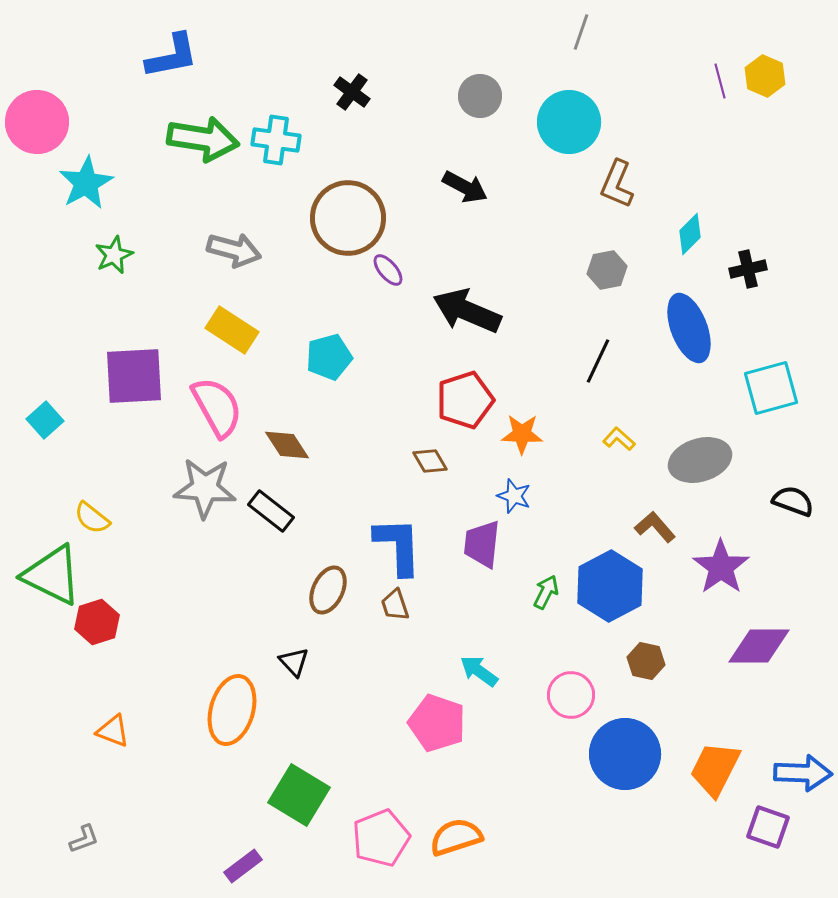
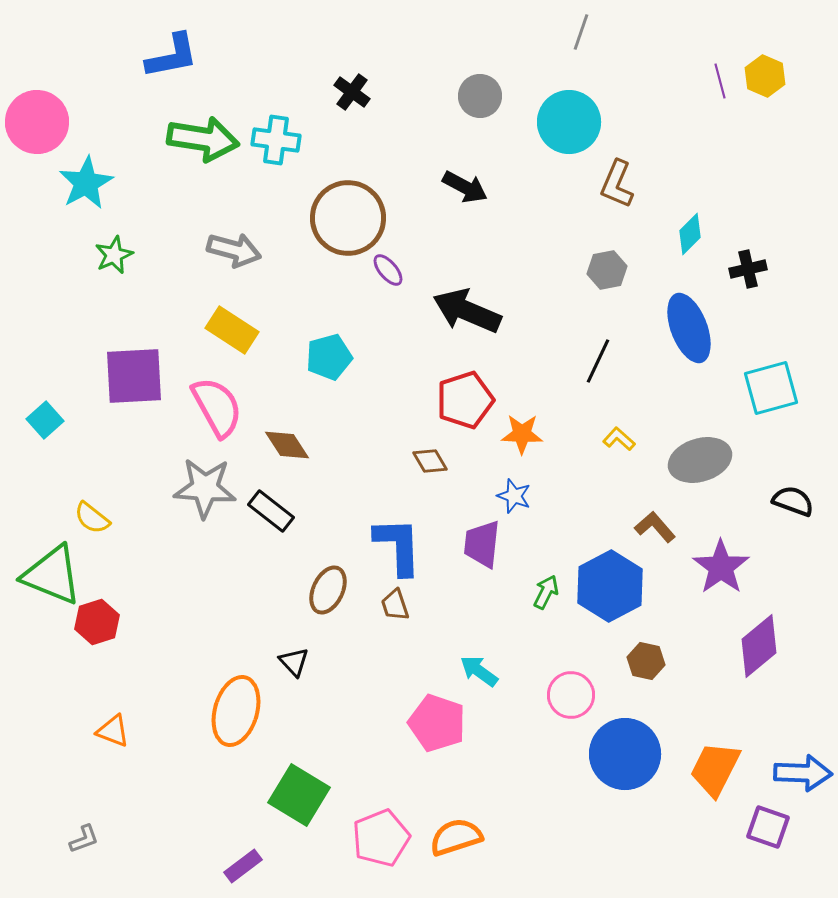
green triangle at (52, 575): rotated 4 degrees counterclockwise
purple diamond at (759, 646): rotated 40 degrees counterclockwise
orange ellipse at (232, 710): moved 4 px right, 1 px down
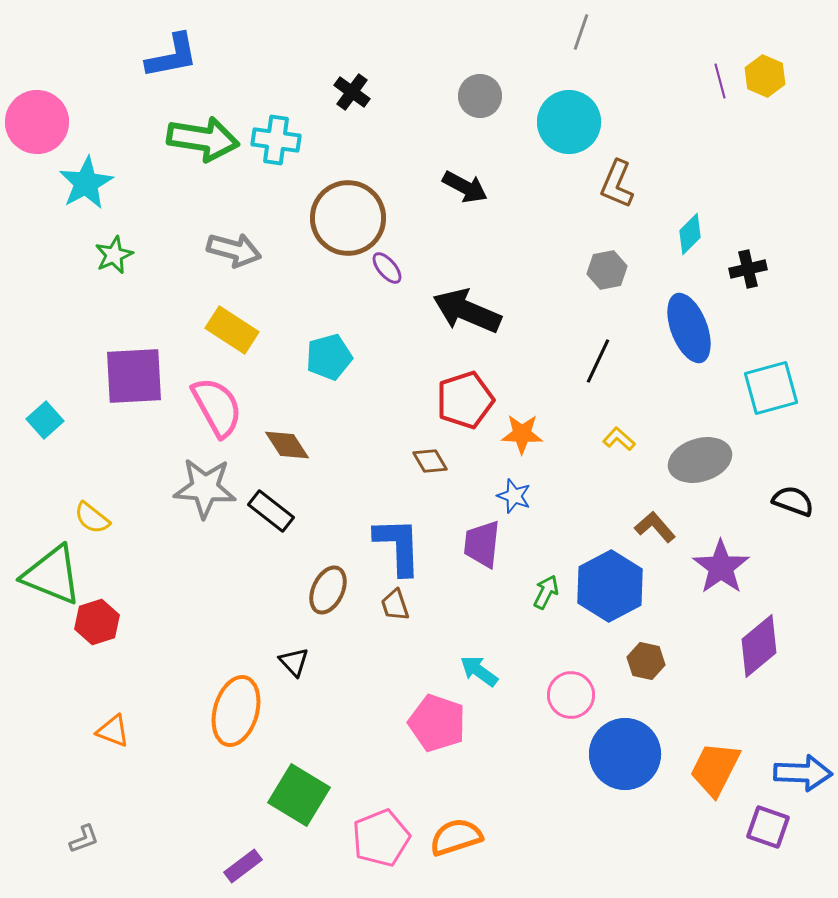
purple ellipse at (388, 270): moved 1 px left, 2 px up
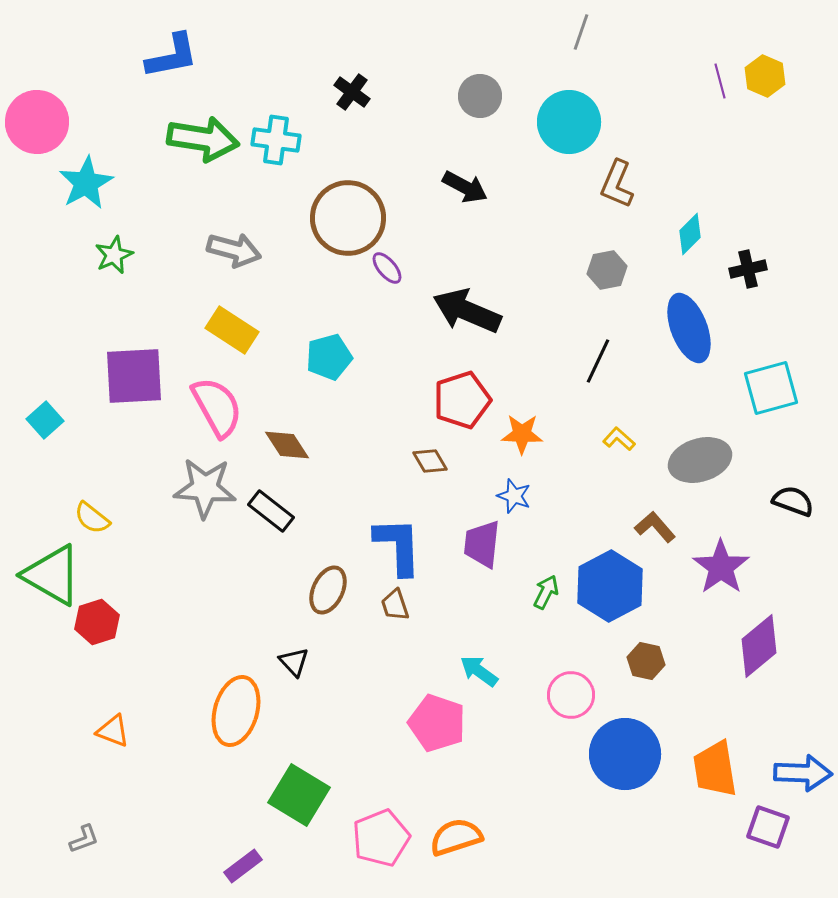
red pentagon at (465, 400): moved 3 px left
green triangle at (52, 575): rotated 8 degrees clockwise
orange trapezoid at (715, 769): rotated 36 degrees counterclockwise
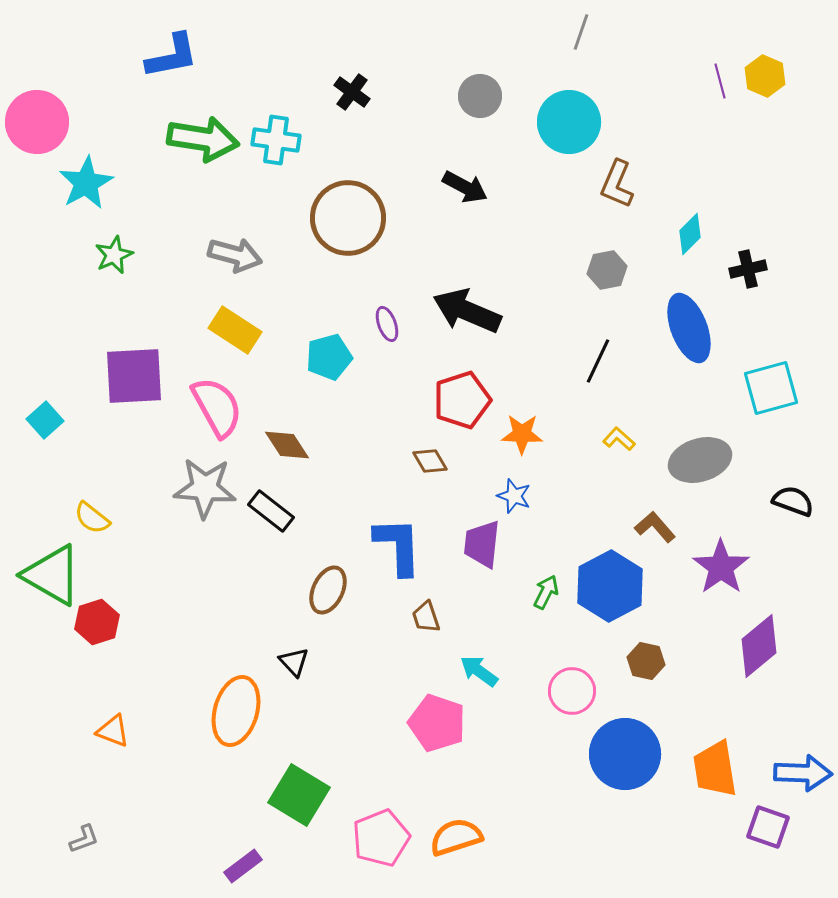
gray arrow at (234, 250): moved 1 px right, 5 px down
purple ellipse at (387, 268): moved 56 px down; rotated 20 degrees clockwise
yellow rectangle at (232, 330): moved 3 px right
brown trapezoid at (395, 605): moved 31 px right, 12 px down
pink circle at (571, 695): moved 1 px right, 4 px up
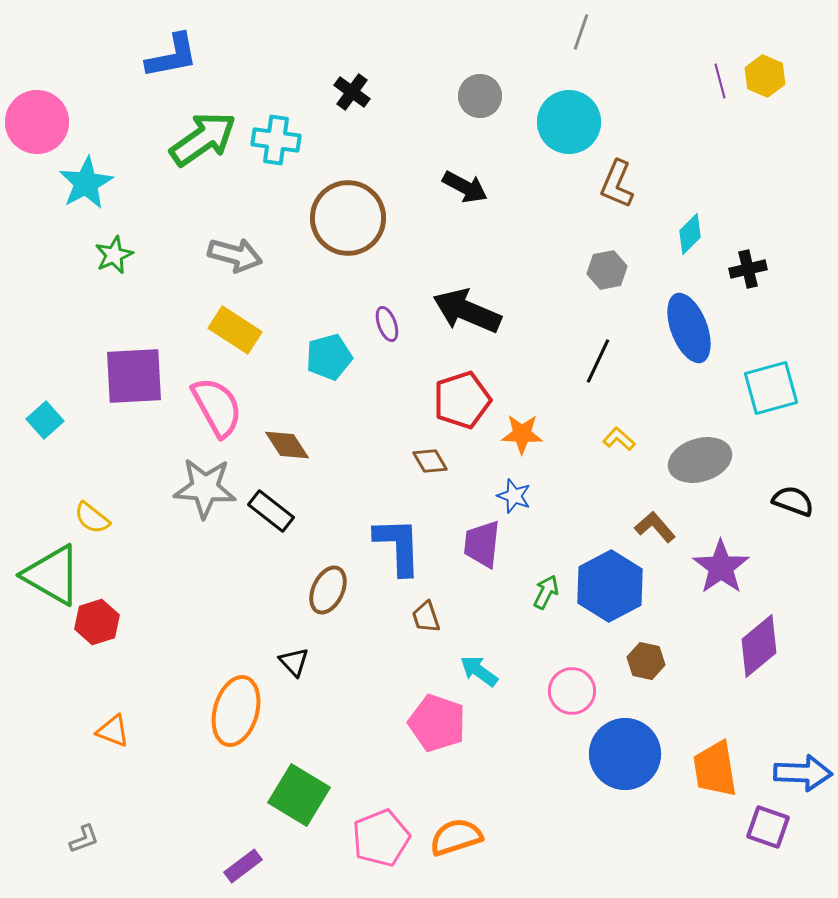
green arrow at (203, 139): rotated 44 degrees counterclockwise
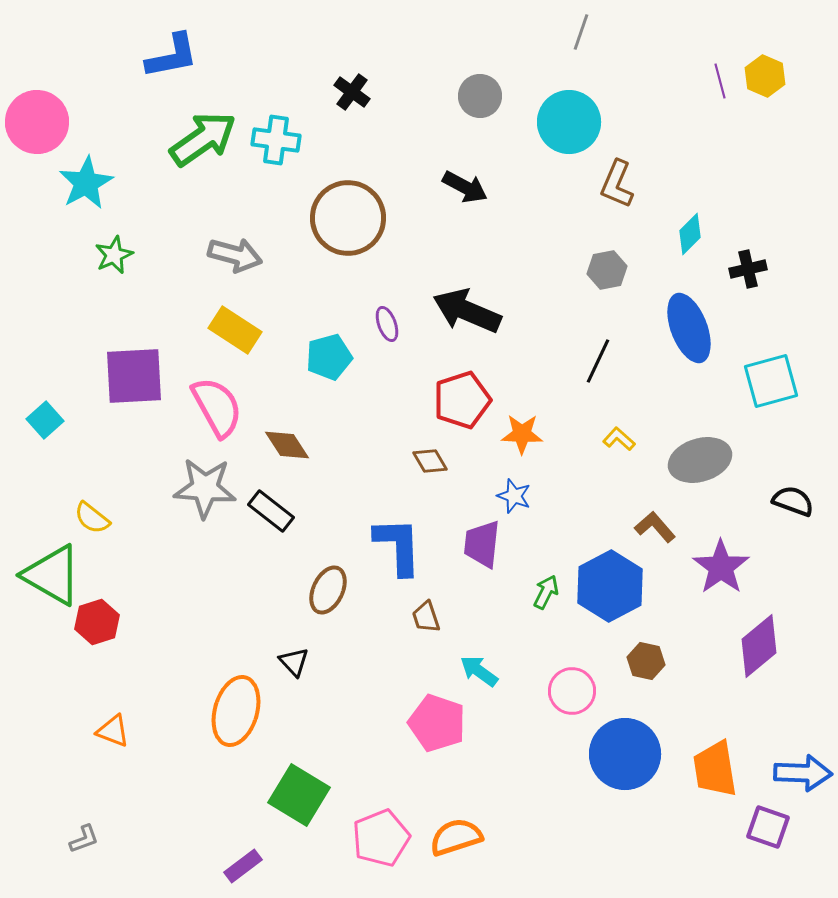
cyan square at (771, 388): moved 7 px up
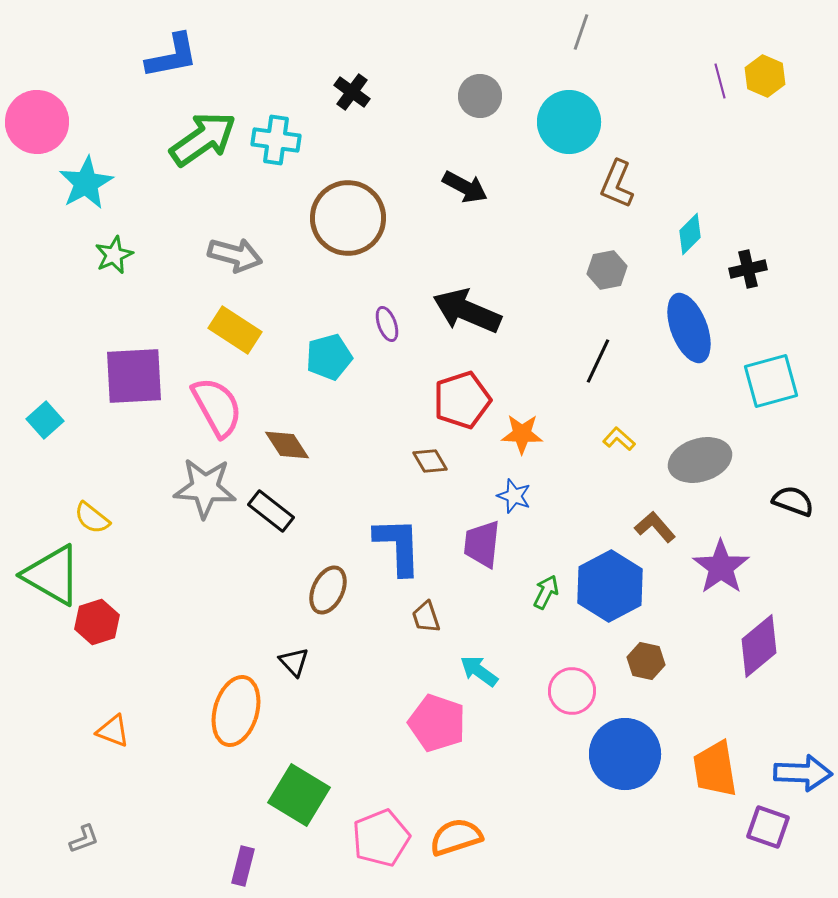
purple rectangle at (243, 866): rotated 39 degrees counterclockwise
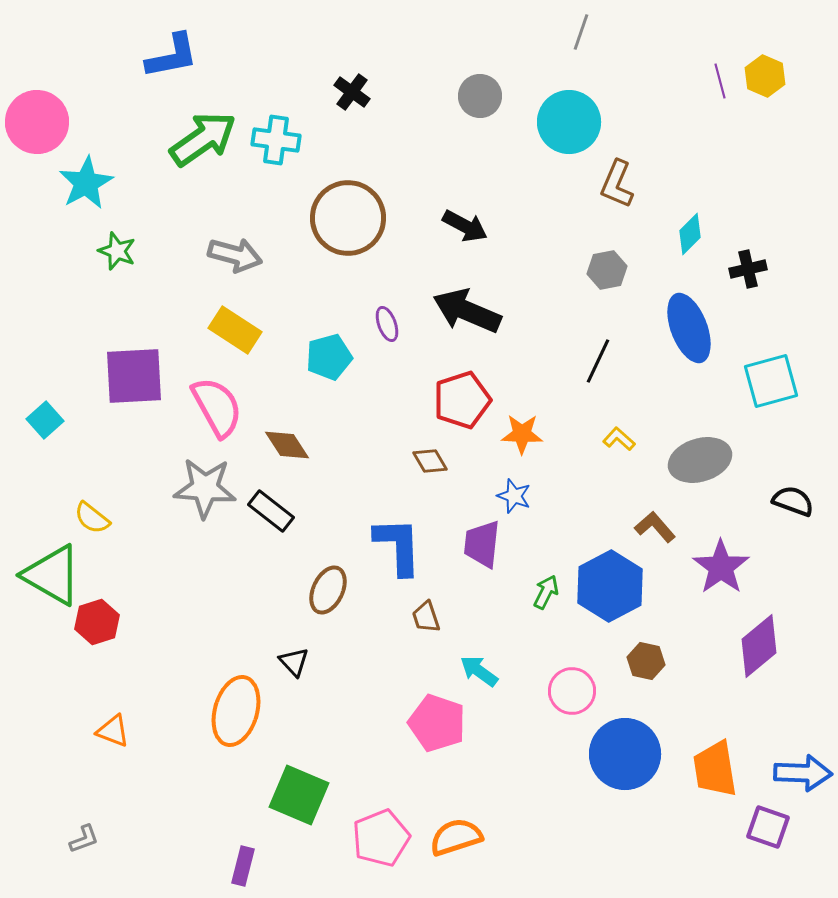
black arrow at (465, 187): moved 39 px down
green star at (114, 255): moved 3 px right, 4 px up; rotated 27 degrees counterclockwise
green square at (299, 795): rotated 8 degrees counterclockwise
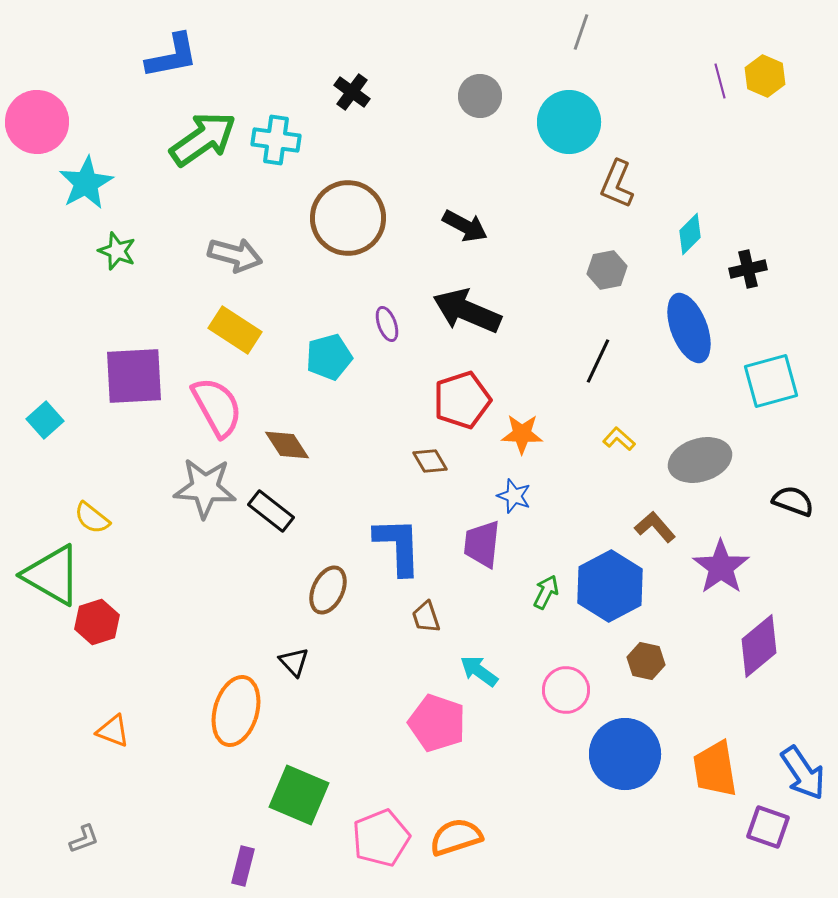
pink circle at (572, 691): moved 6 px left, 1 px up
blue arrow at (803, 773): rotated 54 degrees clockwise
